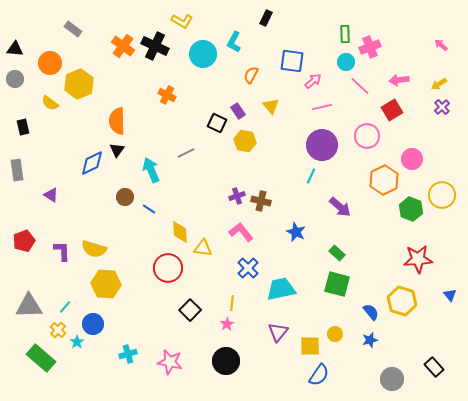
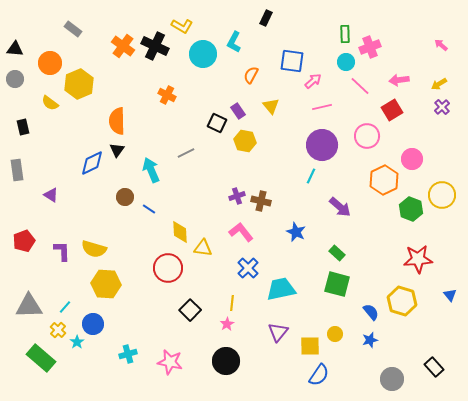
yellow L-shape at (182, 21): moved 5 px down
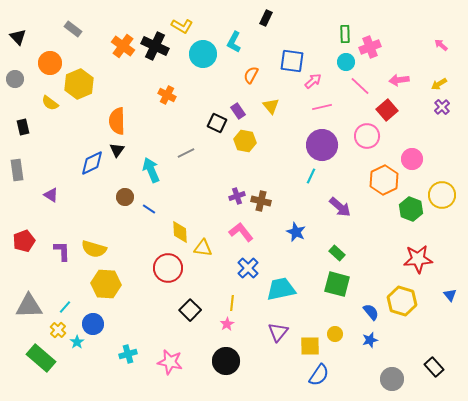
black triangle at (15, 49): moved 3 px right, 12 px up; rotated 42 degrees clockwise
red square at (392, 110): moved 5 px left; rotated 10 degrees counterclockwise
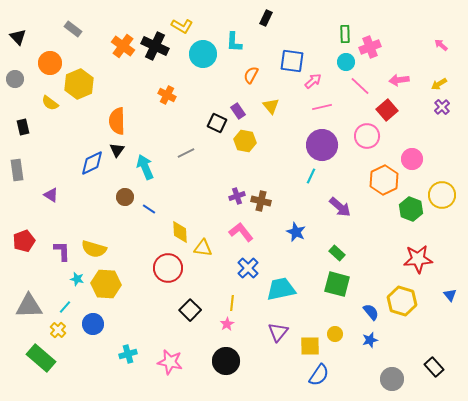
cyan L-shape at (234, 42): rotated 25 degrees counterclockwise
cyan arrow at (151, 170): moved 6 px left, 3 px up
cyan star at (77, 342): moved 63 px up; rotated 24 degrees counterclockwise
